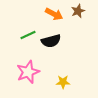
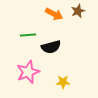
green line: rotated 21 degrees clockwise
black semicircle: moved 6 px down
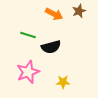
brown star: moved 1 px right
green line: rotated 21 degrees clockwise
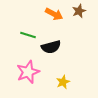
yellow star: rotated 24 degrees counterclockwise
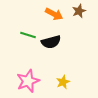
black semicircle: moved 5 px up
pink star: moved 9 px down
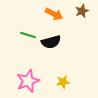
brown star: moved 3 px right
yellow star: rotated 16 degrees clockwise
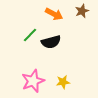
green line: moved 2 px right; rotated 63 degrees counterclockwise
pink star: moved 5 px right
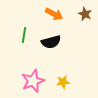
brown star: moved 3 px right, 3 px down; rotated 24 degrees counterclockwise
green line: moved 6 px left; rotated 35 degrees counterclockwise
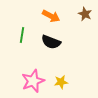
orange arrow: moved 3 px left, 2 px down
green line: moved 2 px left
black semicircle: rotated 36 degrees clockwise
yellow star: moved 2 px left
